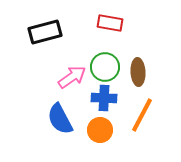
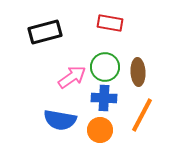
blue semicircle: moved 1 px down; rotated 52 degrees counterclockwise
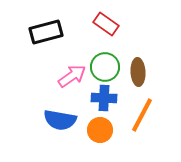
red rectangle: moved 4 px left, 1 px down; rotated 25 degrees clockwise
black rectangle: moved 1 px right
pink arrow: moved 1 px up
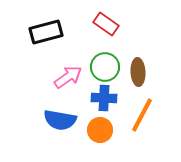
pink arrow: moved 4 px left, 1 px down
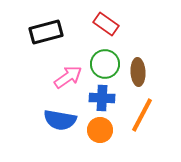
green circle: moved 3 px up
blue cross: moved 2 px left
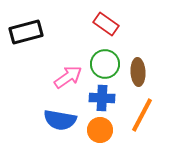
black rectangle: moved 20 px left
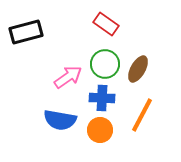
brown ellipse: moved 3 px up; rotated 32 degrees clockwise
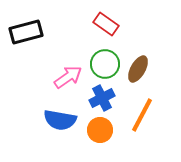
blue cross: rotated 30 degrees counterclockwise
